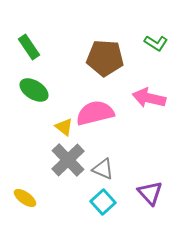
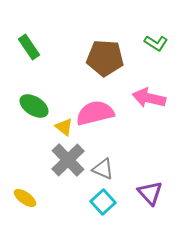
green ellipse: moved 16 px down
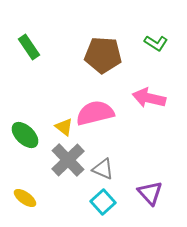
brown pentagon: moved 2 px left, 3 px up
green ellipse: moved 9 px left, 29 px down; rotated 12 degrees clockwise
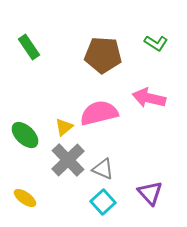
pink semicircle: moved 4 px right
yellow triangle: rotated 42 degrees clockwise
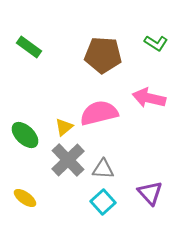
green rectangle: rotated 20 degrees counterclockwise
gray triangle: rotated 20 degrees counterclockwise
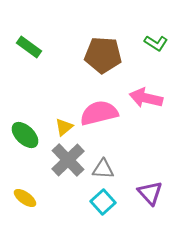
pink arrow: moved 3 px left
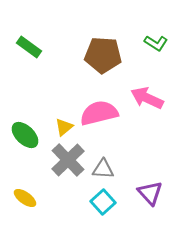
pink arrow: moved 1 px right; rotated 12 degrees clockwise
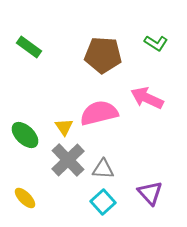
yellow triangle: rotated 24 degrees counterclockwise
yellow ellipse: rotated 10 degrees clockwise
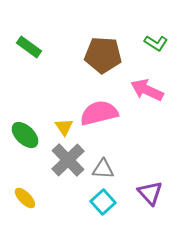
pink arrow: moved 8 px up
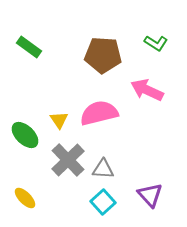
yellow triangle: moved 5 px left, 7 px up
purple triangle: moved 2 px down
